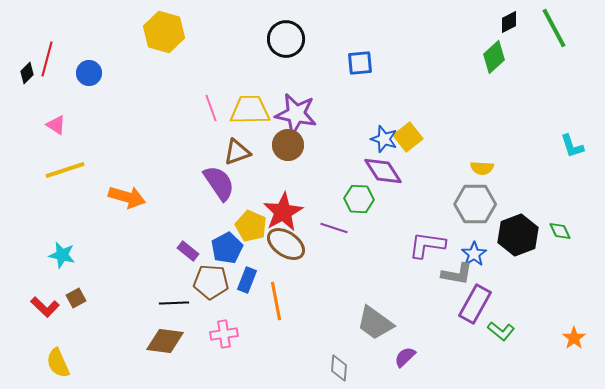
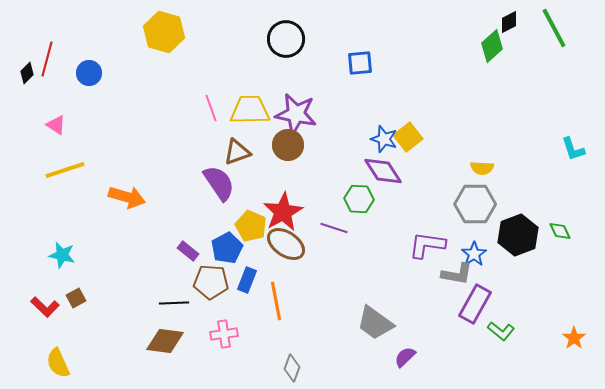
green diamond at (494, 57): moved 2 px left, 11 px up
cyan L-shape at (572, 146): moved 1 px right, 3 px down
gray diamond at (339, 368): moved 47 px left; rotated 16 degrees clockwise
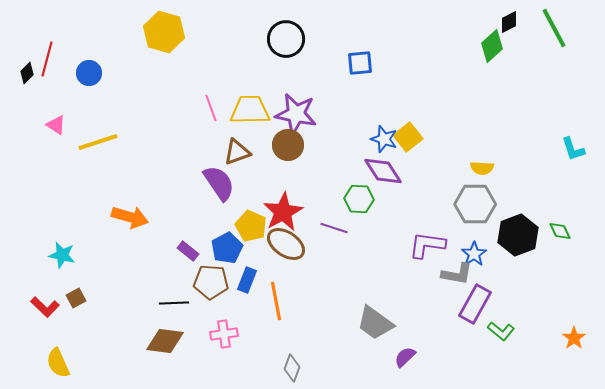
yellow line at (65, 170): moved 33 px right, 28 px up
orange arrow at (127, 197): moved 3 px right, 20 px down
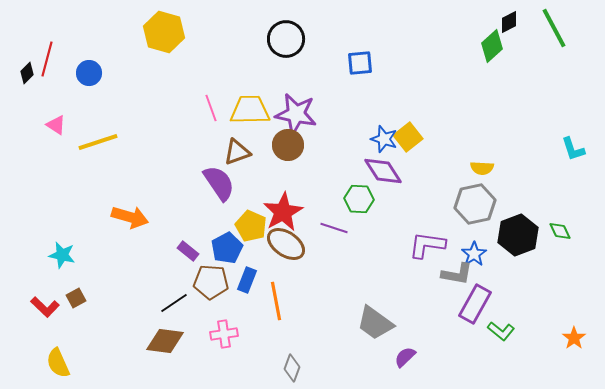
gray hexagon at (475, 204): rotated 12 degrees counterclockwise
black line at (174, 303): rotated 32 degrees counterclockwise
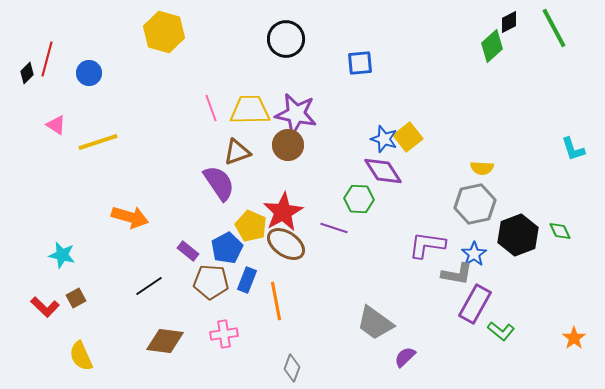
black line at (174, 303): moved 25 px left, 17 px up
yellow semicircle at (58, 363): moved 23 px right, 7 px up
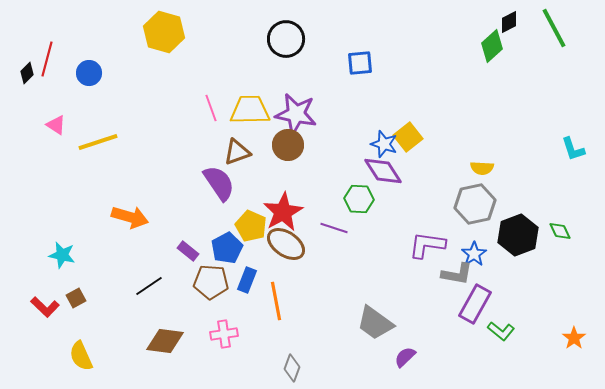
blue star at (384, 139): moved 5 px down
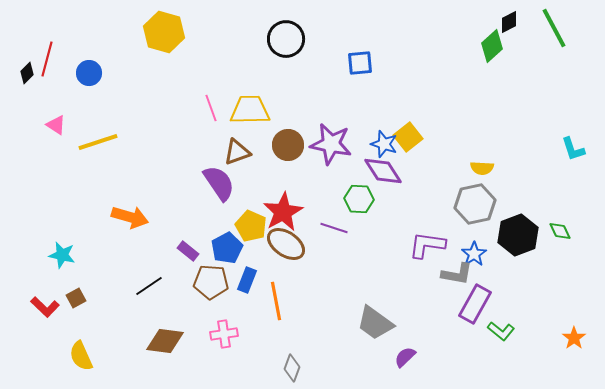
purple star at (296, 114): moved 35 px right, 30 px down
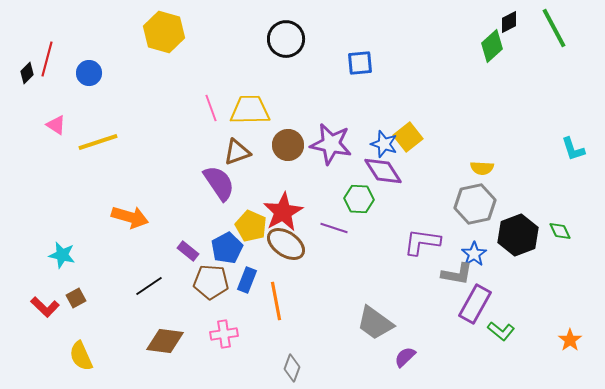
purple L-shape at (427, 245): moved 5 px left, 3 px up
orange star at (574, 338): moved 4 px left, 2 px down
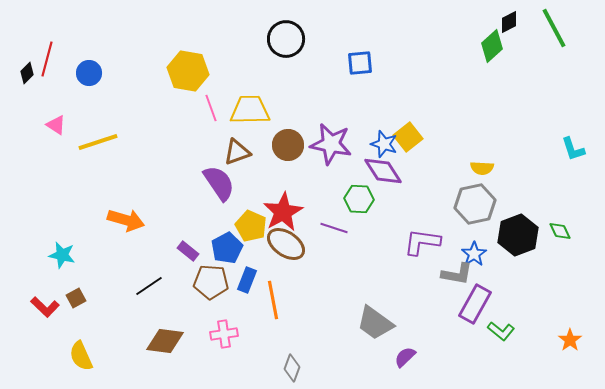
yellow hexagon at (164, 32): moved 24 px right, 39 px down; rotated 6 degrees counterclockwise
orange arrow at (130, 217): moved 4 px left, 3 px down
orange line at (276, 301): moved 3 px left, 1 px up
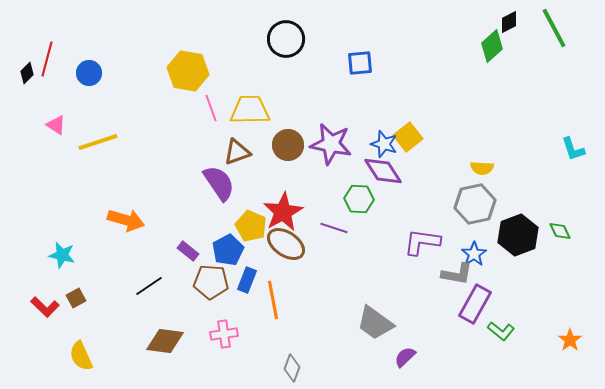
blue pentagon at (227, 248): moved 1 px right, 2 px down
